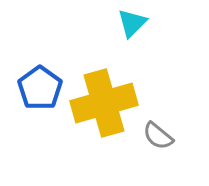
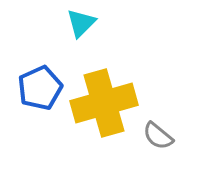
cyan triangle: moved 51 px left
blue pentagon: rotated 12 degrees clockwise
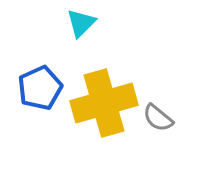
gray semicircle: moved 18 px up
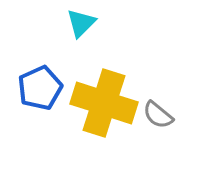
yellow cross: rotated 34 degrees clockwise
gray semicircle: moved 3 px up
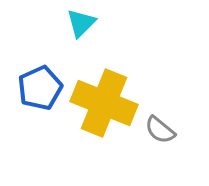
yellow cross: rotated 4 degrees clockwise
gray semicircle: moved 2 px right, 15 px down
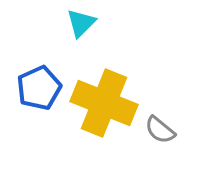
blue pentagon: moved 1 px left
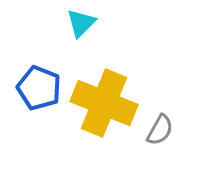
blue pentagon: rotated 27 degrees counterclockwise
gray semicircle: rotated 100 degrees counterclockwise
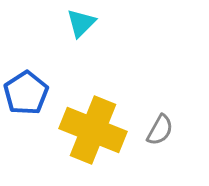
blue pentagon: moved 13 px left, 5 px down; rotated 18 degrees clockwise
yellow cross: moved 11 px left, 27 px down
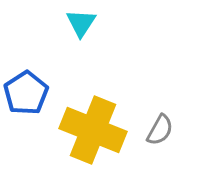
cyan triangle: rotated 12 degrees counterclockwise
